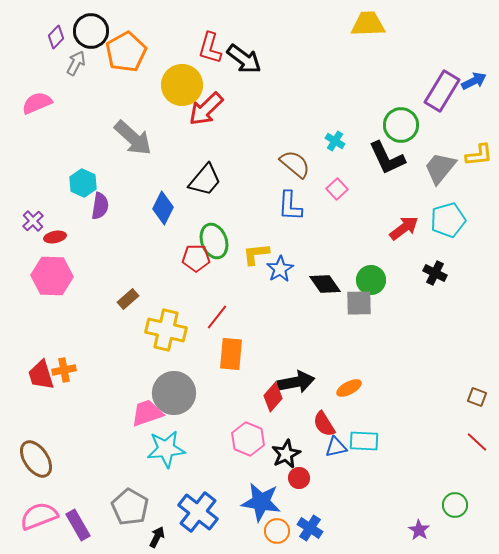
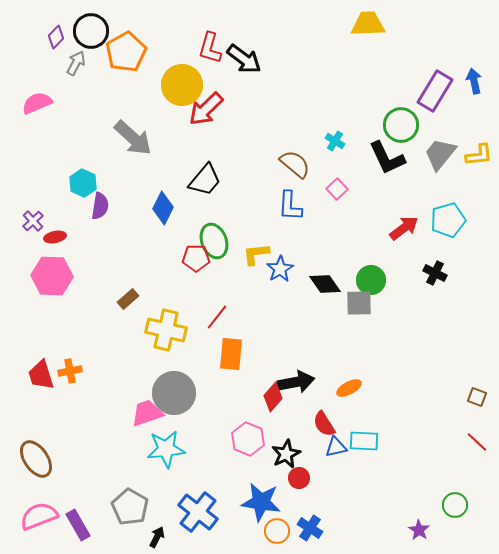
blue arrow at (474, 81): rotated 75 degrees counterclockwise
purple rectangle at (442, 91): moved 7 px left
gray trapezoid at (440, 168): moved 14 px up
orange cross at (64, 370): moved 6 px right, 1 px down
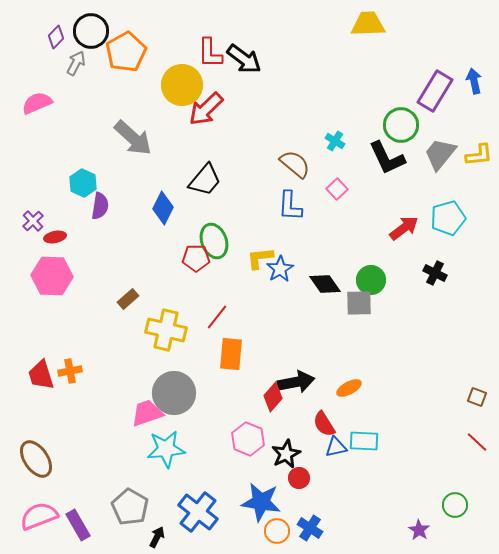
red L-shape at (210, 48): moved 5 px down; rotated 16 degrees counterclockwise
cyan pentagon at (448, 220): moved 2 px up
yellow L-shape at (256, 254): moved 4 px right, 4 px down
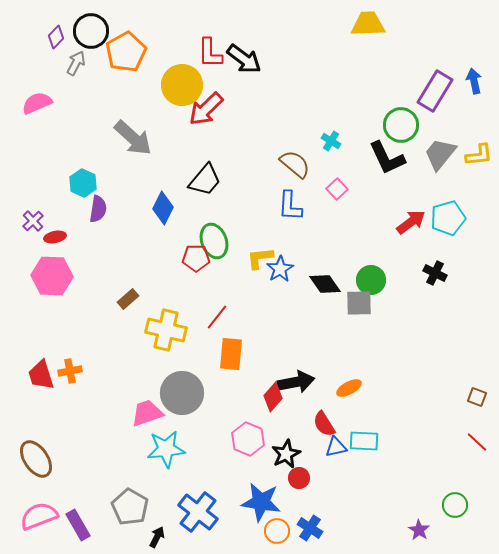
cyan cross at (335, 141): moved 4 px left
purple semicircle at (100, 206): moved 2 px left, 3 px down
red arrow at (404, 228): moved 7 px right, 6 px up
gray circle at (174, 393): moved 8 px right
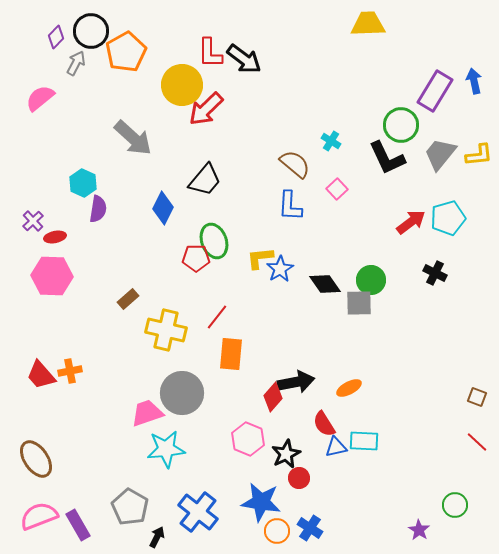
pink semicircle at (37, 103): moved 3 px right, 5 px up; rotated 16 degrees counterclockwise
red trapezoid at (41, 375): rotated 24 degrees counterclockwise
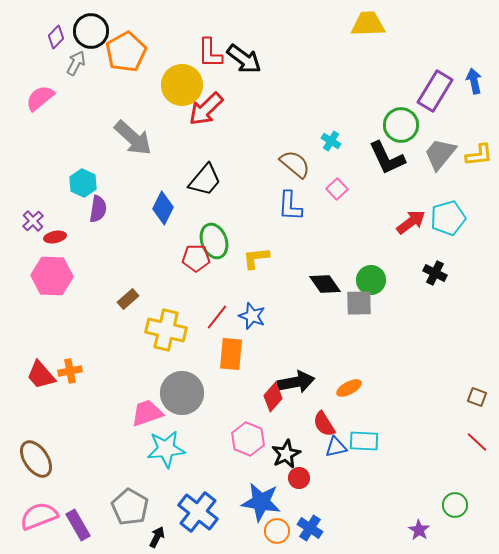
yellow L-shape at (260, 258): moved 4 px left
blue star at (280, 269): moved 28 px left, 47 px down; rotated 20 degrees counterclockwise
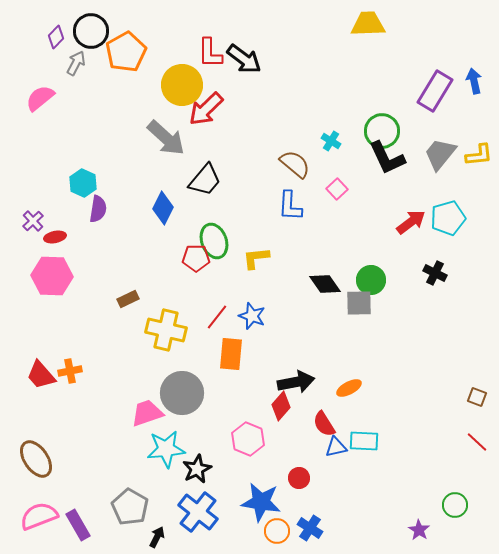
green circle at (401, 125): moved 19 px left, 6 px down
gray arrow at (133, 138): moved 33 px right
brown rectangle at (128, 299): rotated 15 degrees clockwise
red diamond at (273, 397): moved 8 px right, 9 px down
black star at (286, 454): moved 89 px left, 15 px down
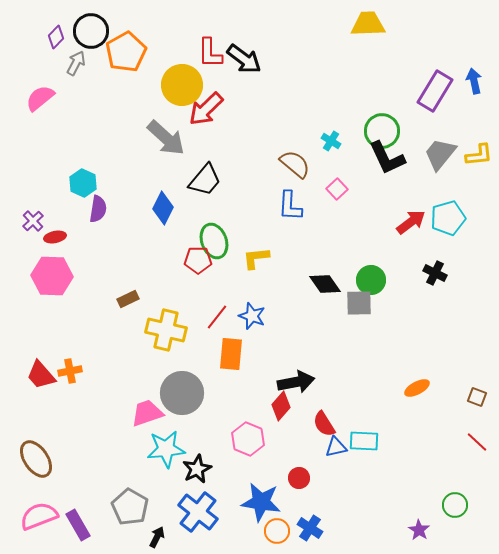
red pentagon at (196, 258): moved 2 px right, 2 px down
orange ellipse at (349, 388): moved 68 px right
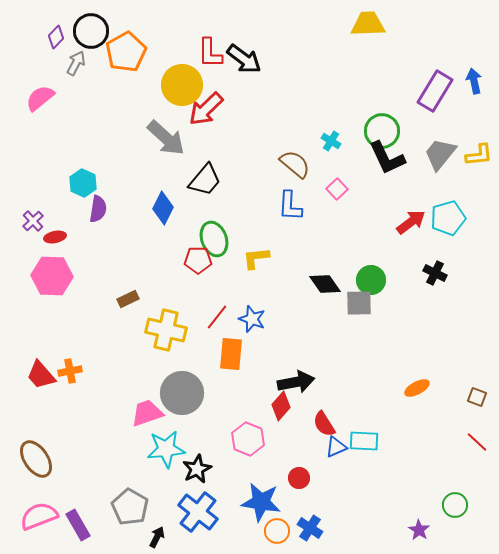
green ellipse at (214, 241): moved 2 px up
blue star at (252, 316): moved 3 px down
blue triangle at (336, 447): rotated 10 degrees counterclockwise
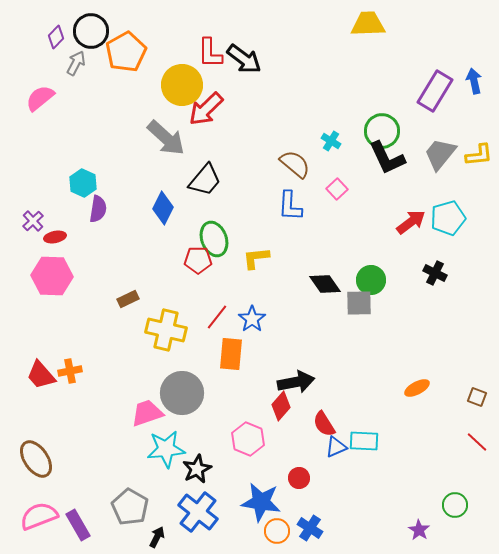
blue star at (252, 319): rotated 16 degrees clockwise
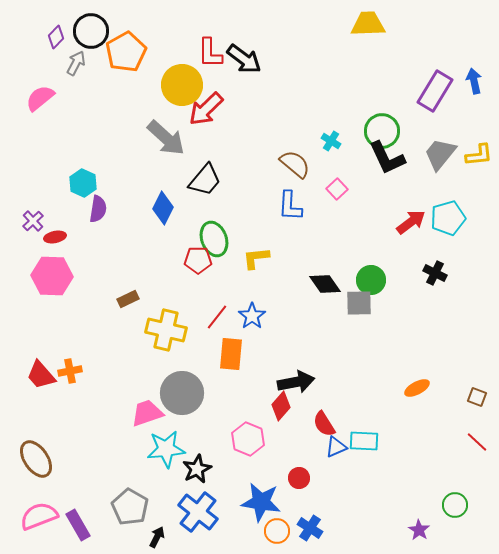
blue star at (252, 319): moved 3 px up
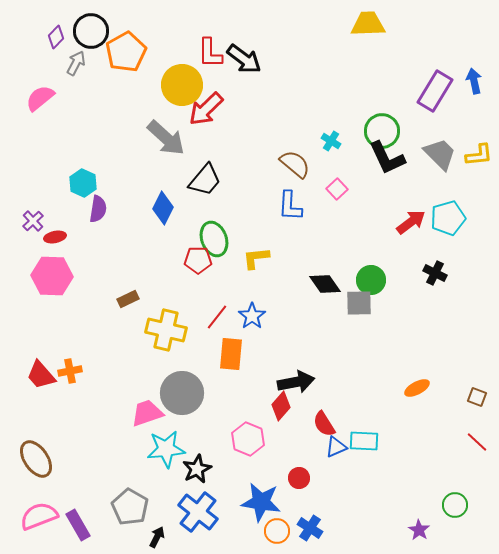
gray trapezoid at (440, 154): rotated 96 degrees clockwise
